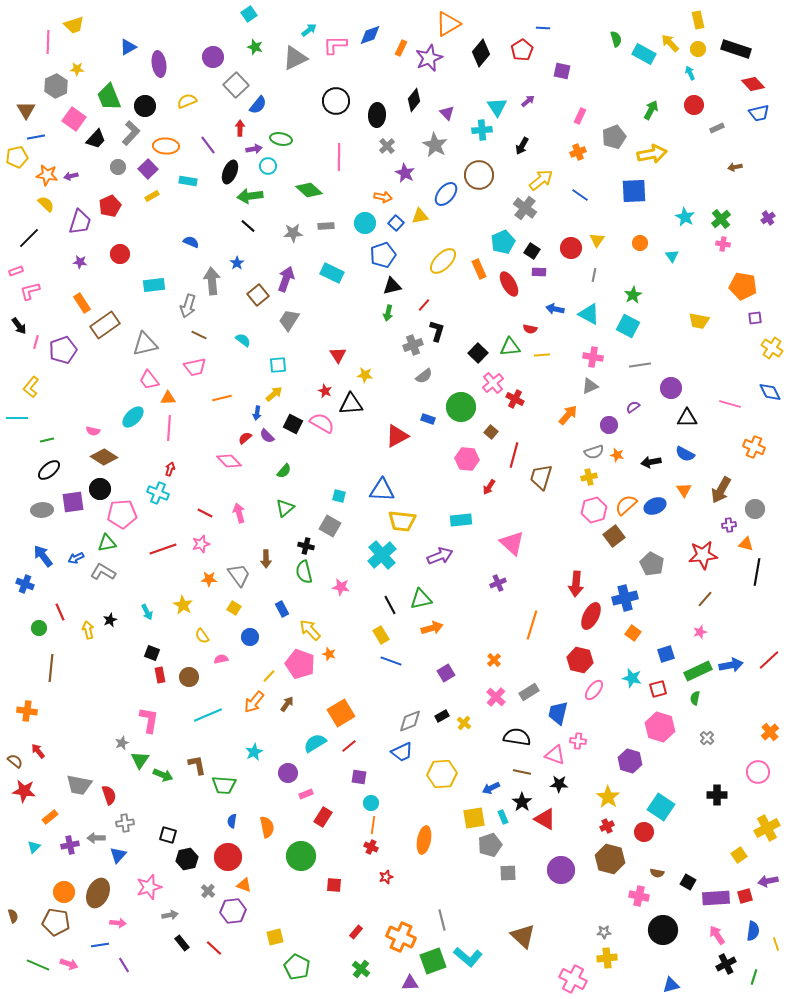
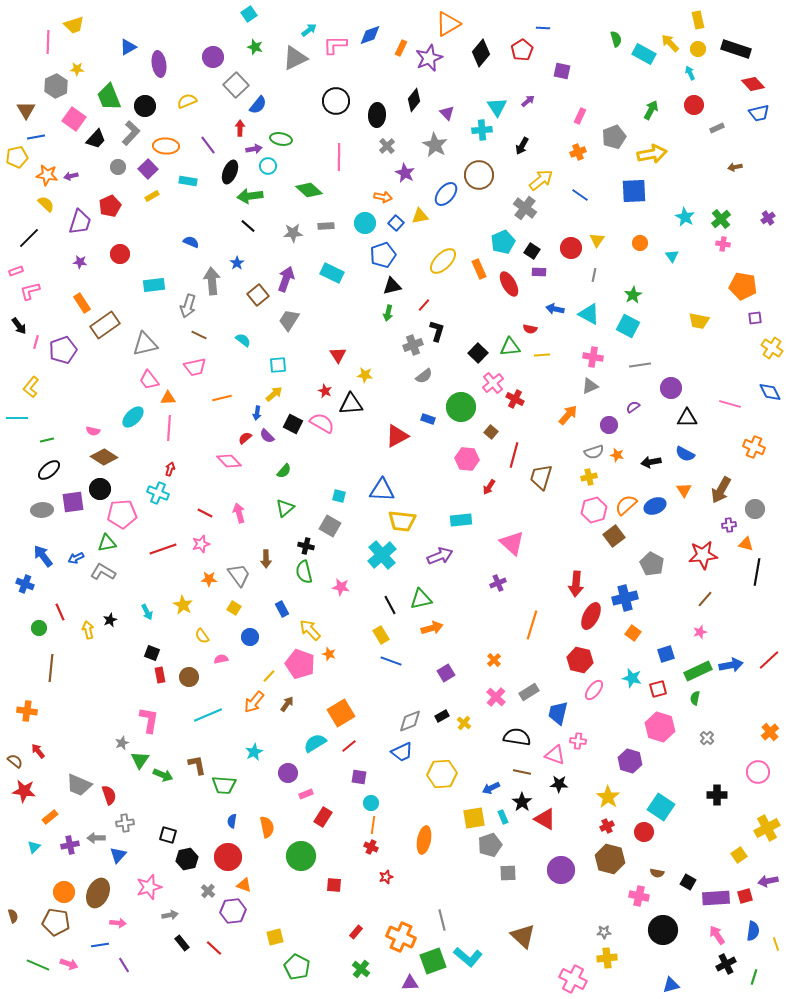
gray trapezoid at (79, 785): rotated 12 degrees clockwise
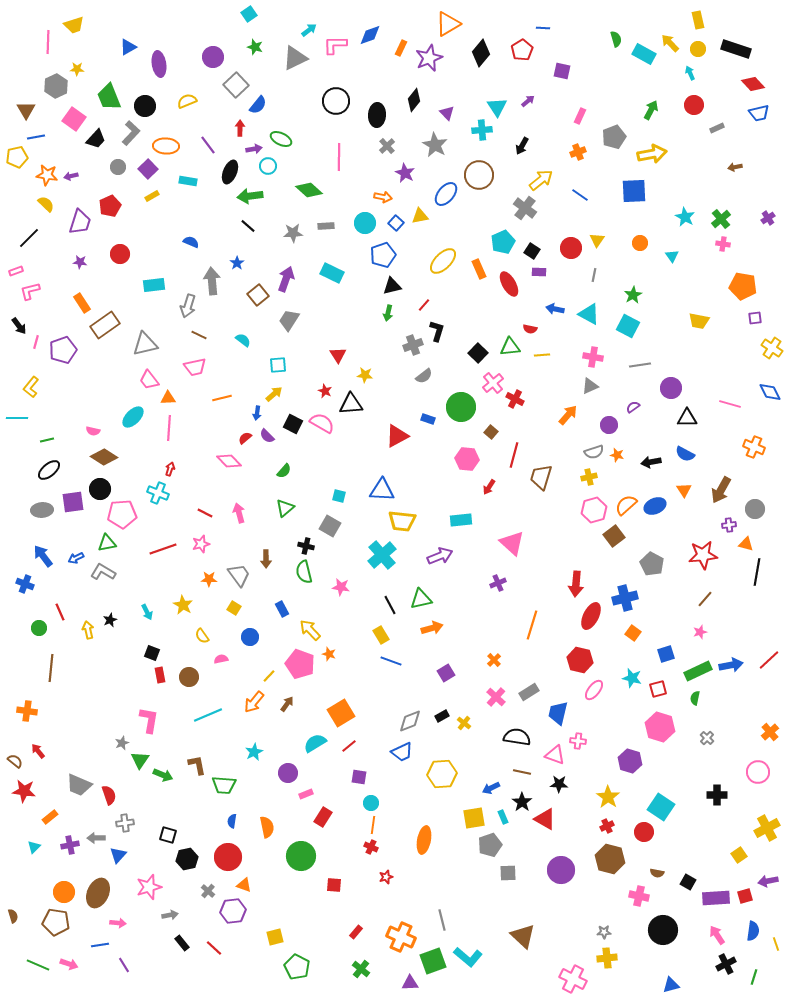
green ellipse at (281, 139): rotated 15 degrees clockwise
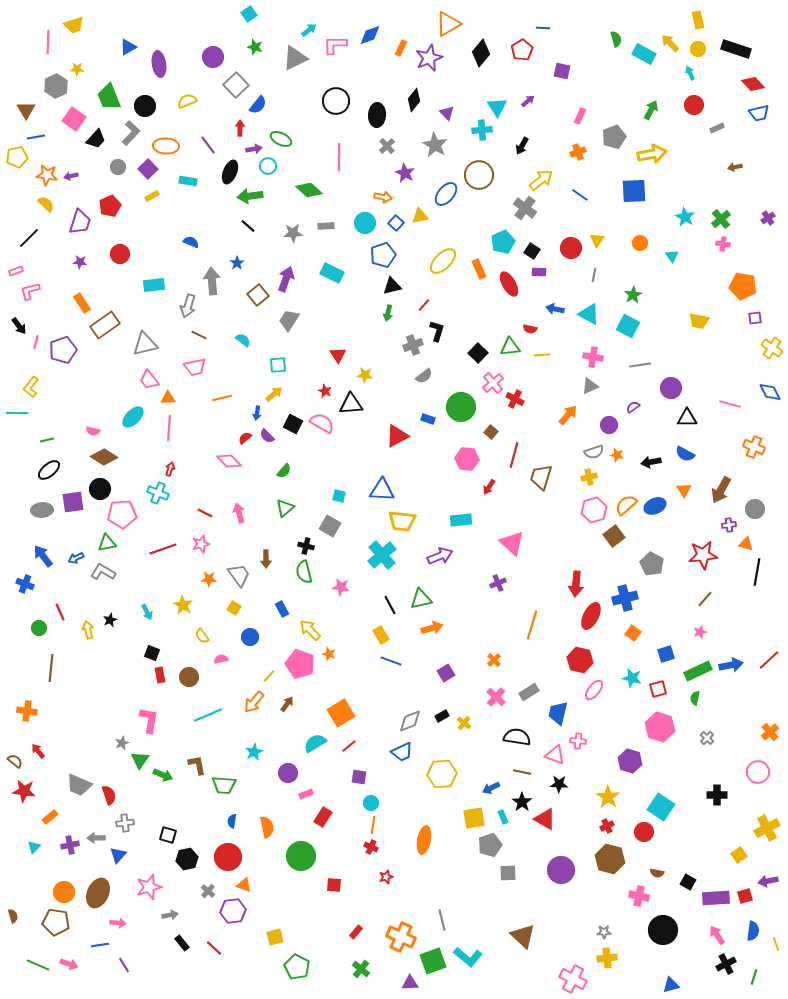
cyan line at (17, 418): moved 5 px up
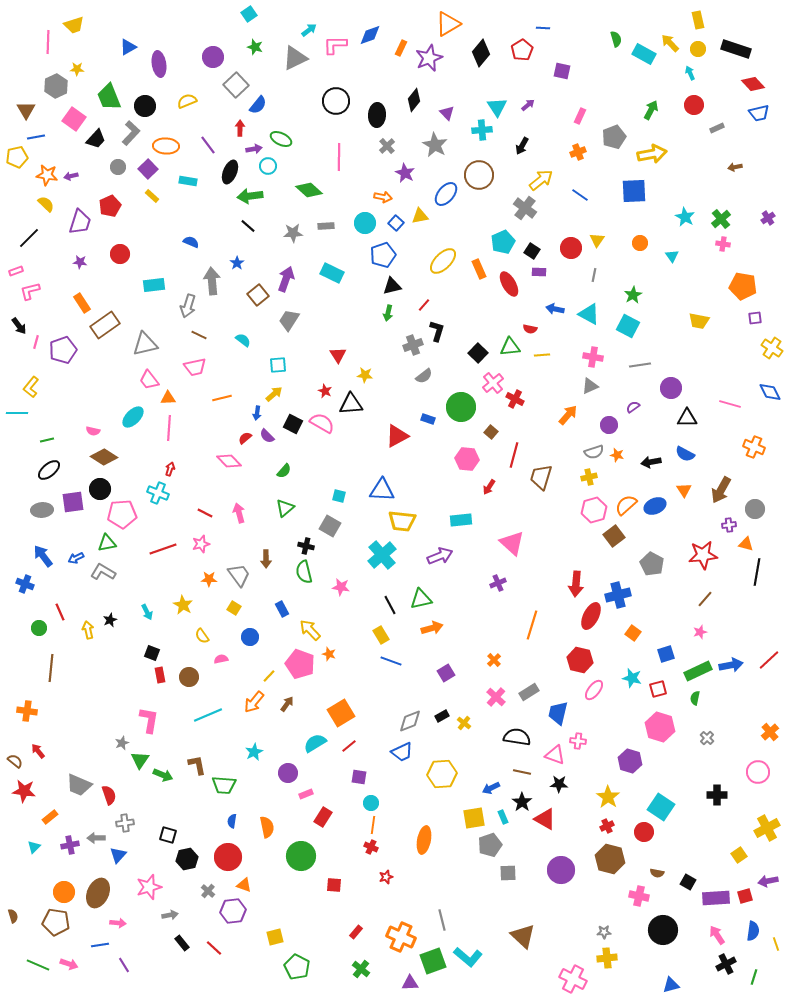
purple arrow at (528, 101): moved 4 px down
yellow rectangle at (152, 196): rotated 72 degrees clockwise
blue cross at (625, 598): moved 7 px left, 3 px up
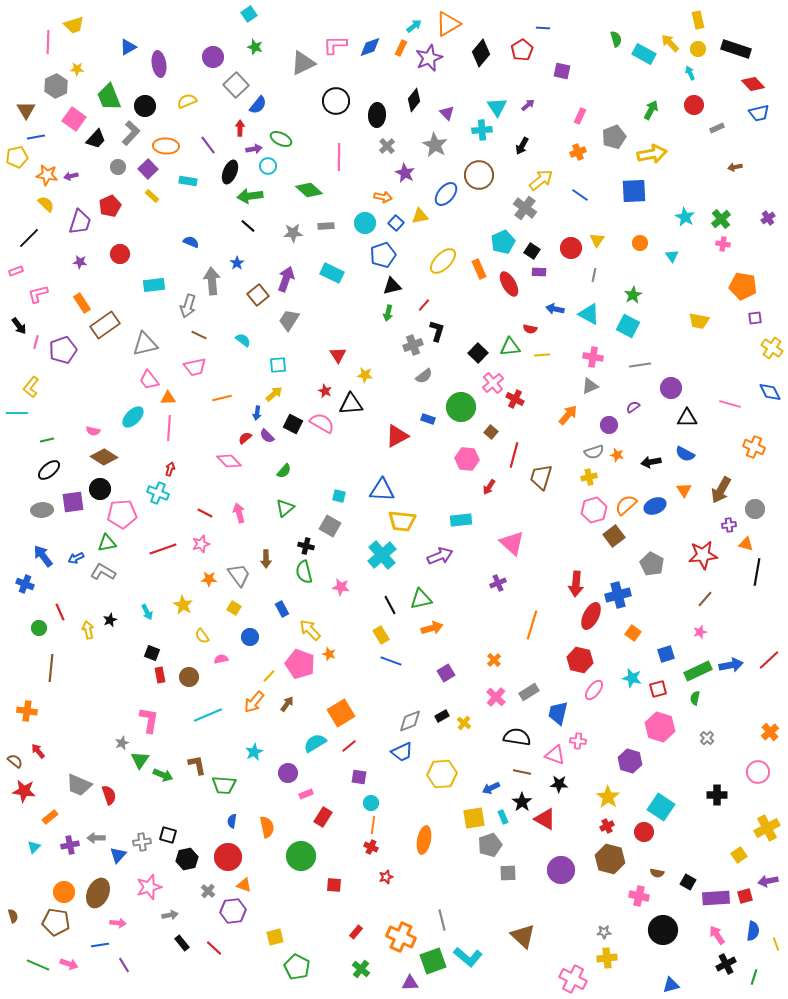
cyan arrow at (309, 30): moved 105 px right, 4 px up
blue diamond at (370, 35): moved 12 px down
gray triangle at (295, 58): moved 8 px right, 5 px down
pink L-shape at (30, 291): moved 8 px right, 3 px down
gray cross at (125, 823): moved 17 px right, 19 px down
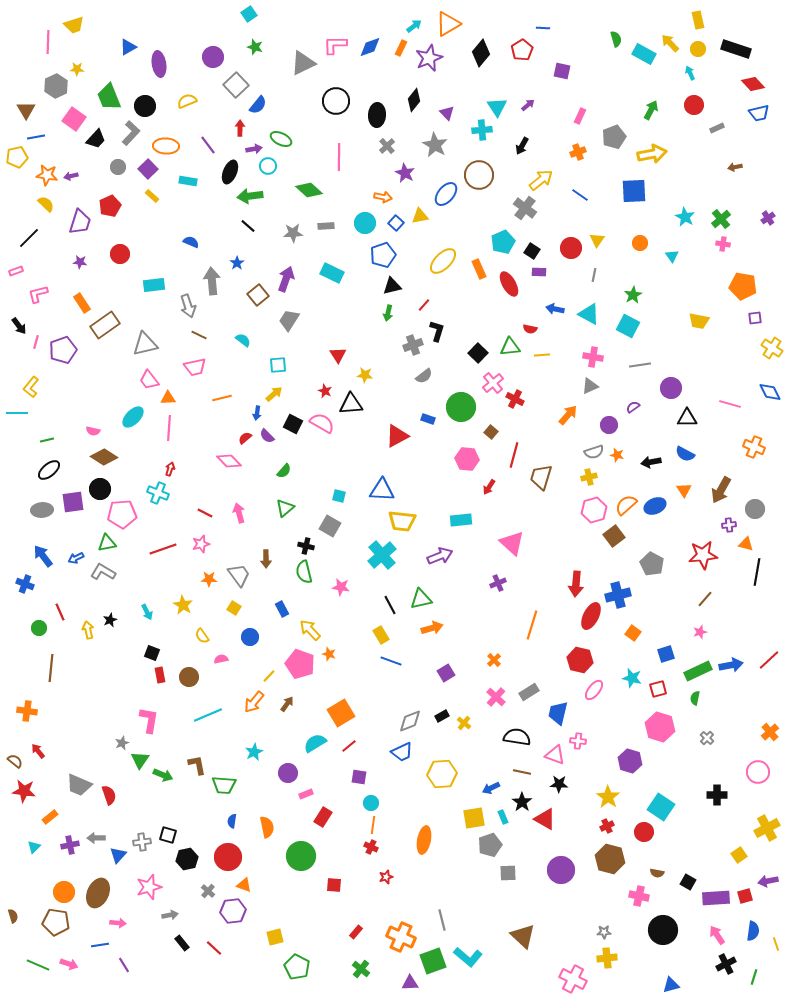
gray arrow at (188, 306): rotated 35 degrees counterclockwise
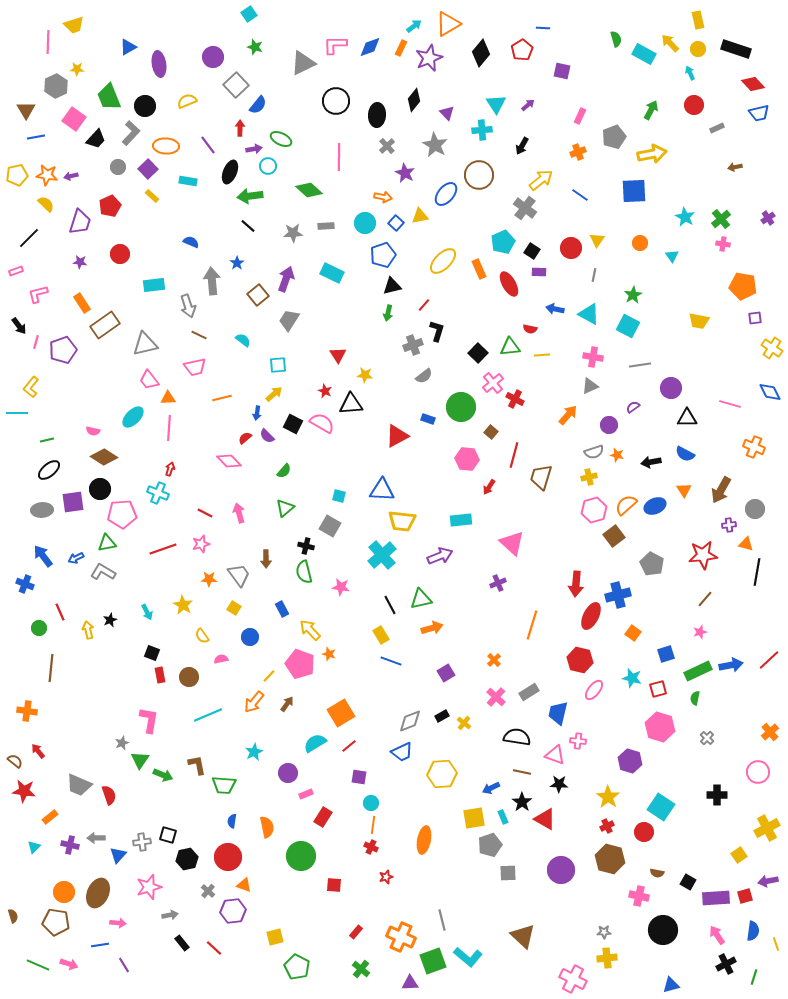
cyan triangle at (497, 107): moved 1 px left, 3 px up
yellow pentagon at (17, 157): moved 18 px down
purple cross at (70, 845): rotated 24 degrees clockwise
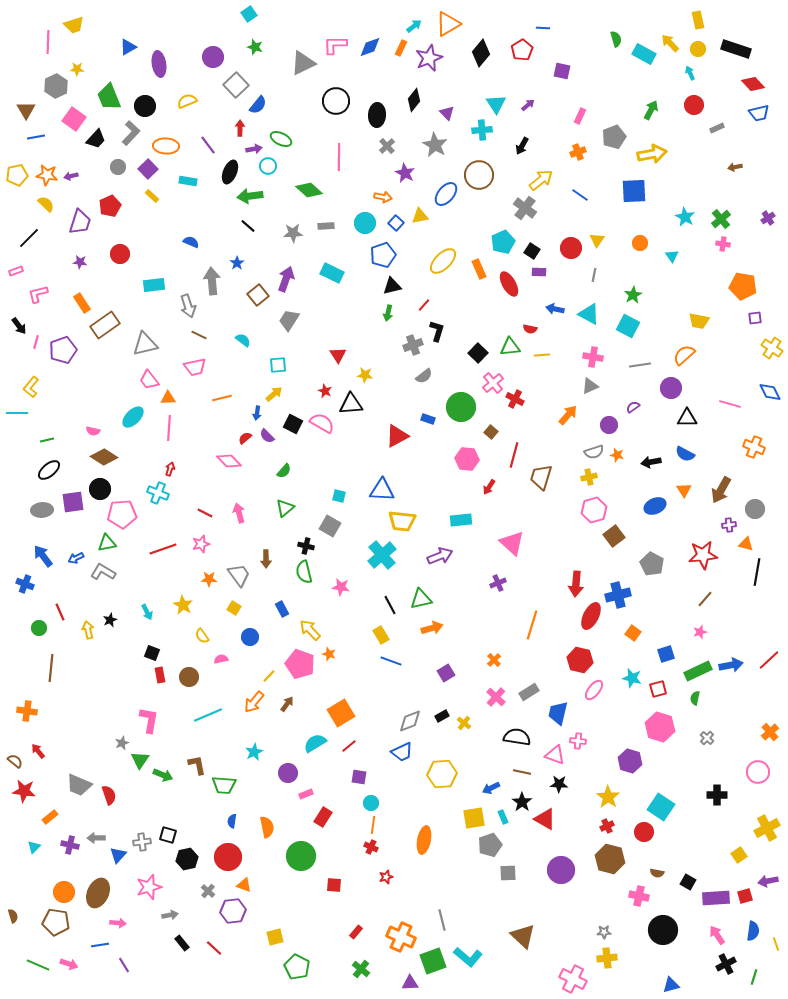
orange semicircle at (626, 505): moved 58 px right, 150 px up
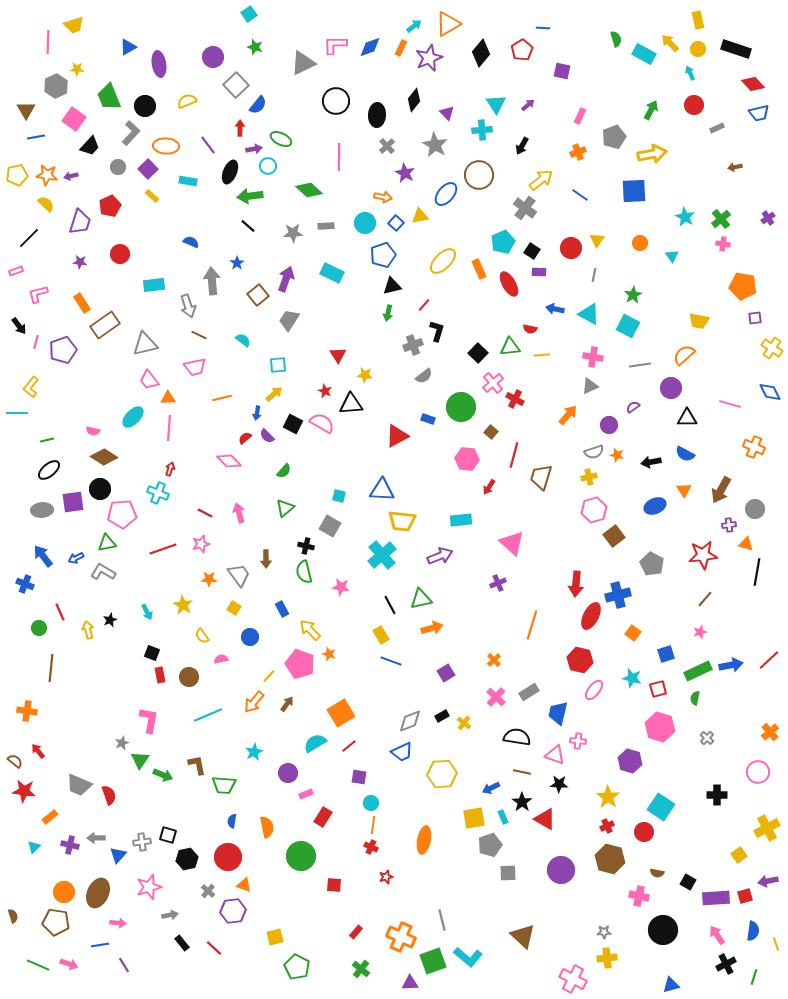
black trapezoid at (96, 139): moved 6 px left, 7 px down
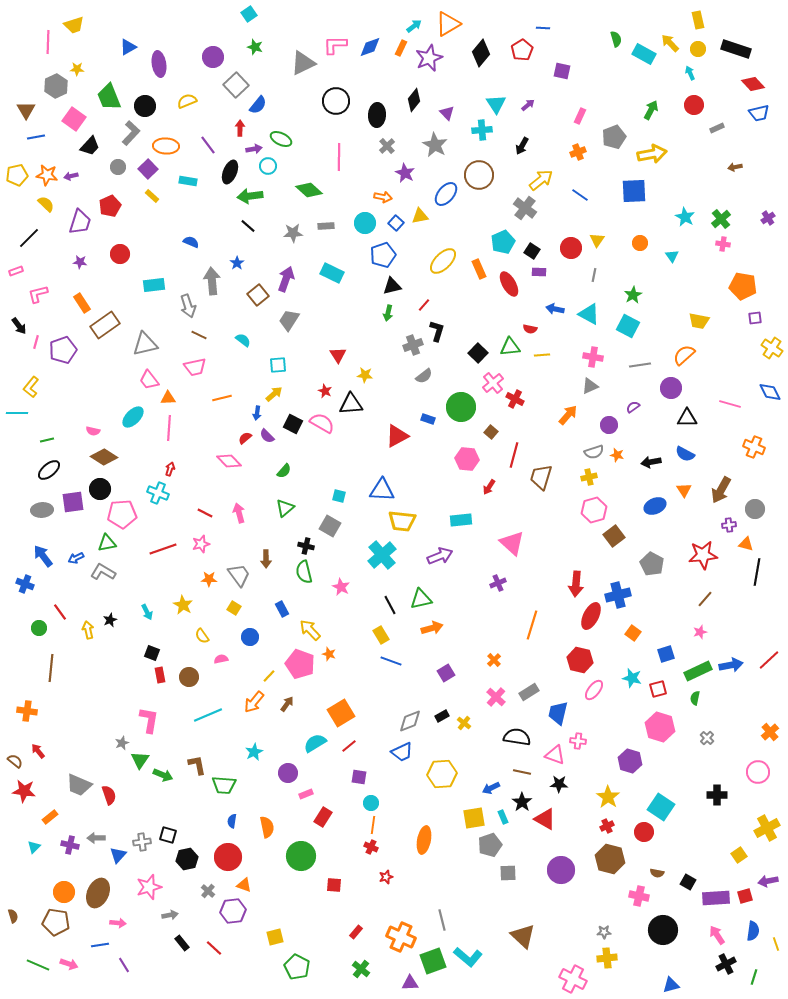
pink star at (341, 587): rotated 18 degrees clockwise
red line at (60, 612): rotated 12 degrees counterclockwise
